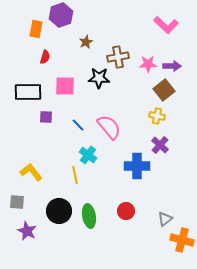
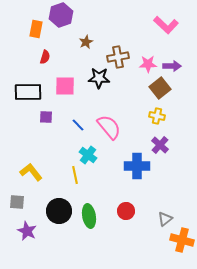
brown square: moved 4 px left, 2 px up
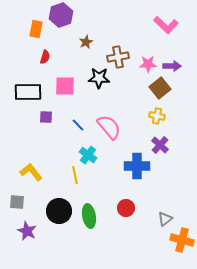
red circle: moved 3 px up
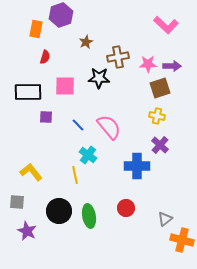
brown square: rotated 20 degrees clockwise
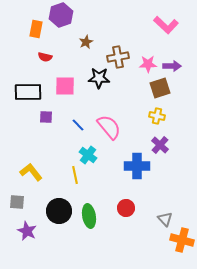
red semicircle: rotated 88 degrees clockwise
gray triangle: rotated 35 degrees counterclockwise
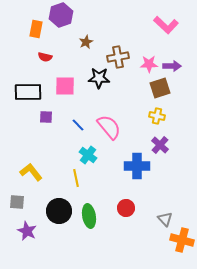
pink star: moved 1 px right
yellow line: moved 1 px right, 3 px down
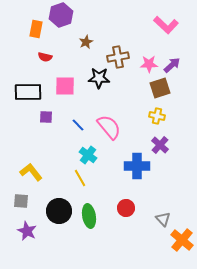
purple arrow: moved 1 px up; rotated 42 degrees counterclockwise
yellow line: moved 4 px right; rotated 18 degrees counterclockwise
gray square: moved 4 px right, 1 px up
gray triangle: moved 2 px left
orange cross: rotated 25 degrees clockwise
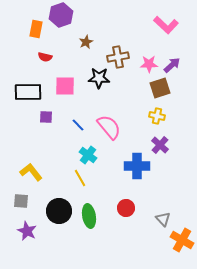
orange cross: rotated 10 degrees counterclockwise
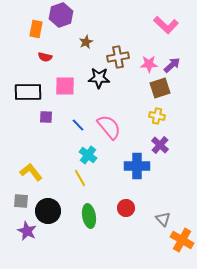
black circle: moved 11 px left
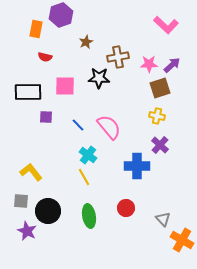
yellow line: moved 4 px right, 1 px up
